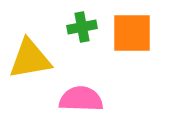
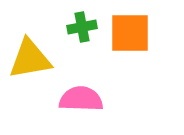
orange square: moved 2 px left
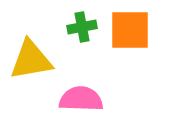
orange square: moved 3 px up
yellow triangle: moved 1 px right, 1 px down
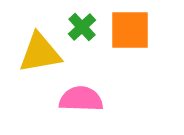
green cross: rotated 32 degrees counterclockwise
yellow triangle: moved 9 px right, 7 px up
